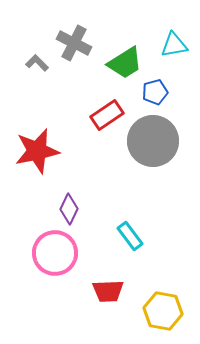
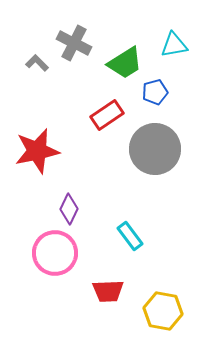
gray circle: moved 2 px right, 8 px down
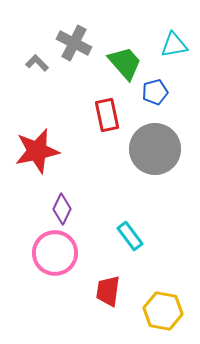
green trapezoid: rotated 99 degrees counterclockwise
red rectangle: rotated 68 degrees counterclockwise
purple diamond: moved 7 px left
red trapezoid: rotated 100 degrees clockwise
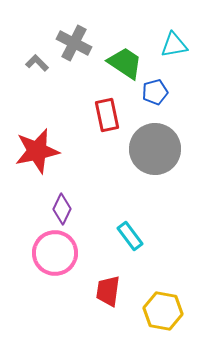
green trapezoid: rotated 15 degrees counterclockwise
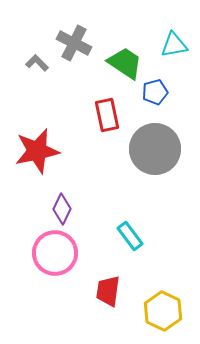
yellow hexagon: rotated 15 degrees clockwise
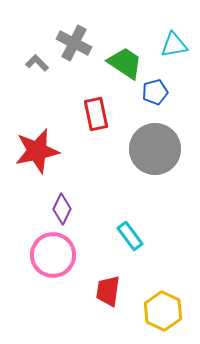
red rectangle: moved 11 px left, 1 px up
pink circle: moved 2 px left, 2 px down
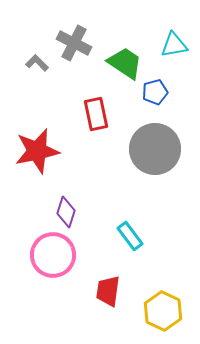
purple diamond: moved 4 px right, 3 px down; rotated 8 degrees counterclockwise
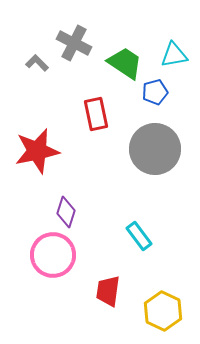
cyan triangle: moved 10 px down
cyan rectangle: moved 9 px right
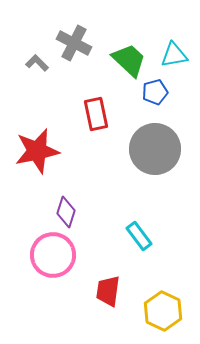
green trapezoid: moved 4 px right, 3 px up; rotated 9 degrees clockwise
